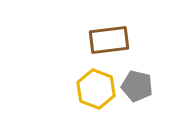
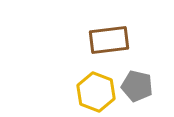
yellow hexagon: moved 3 px down
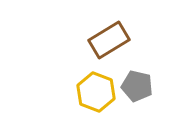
brown rectangle: rotated 24 degrees counterclockwise
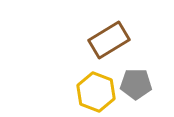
gray pentagon: moved 1 px left, 2 px up; rotated 12 degrees counterclockwise
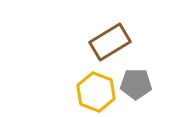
brown rectangle: moved 1 px right, 2 px down
